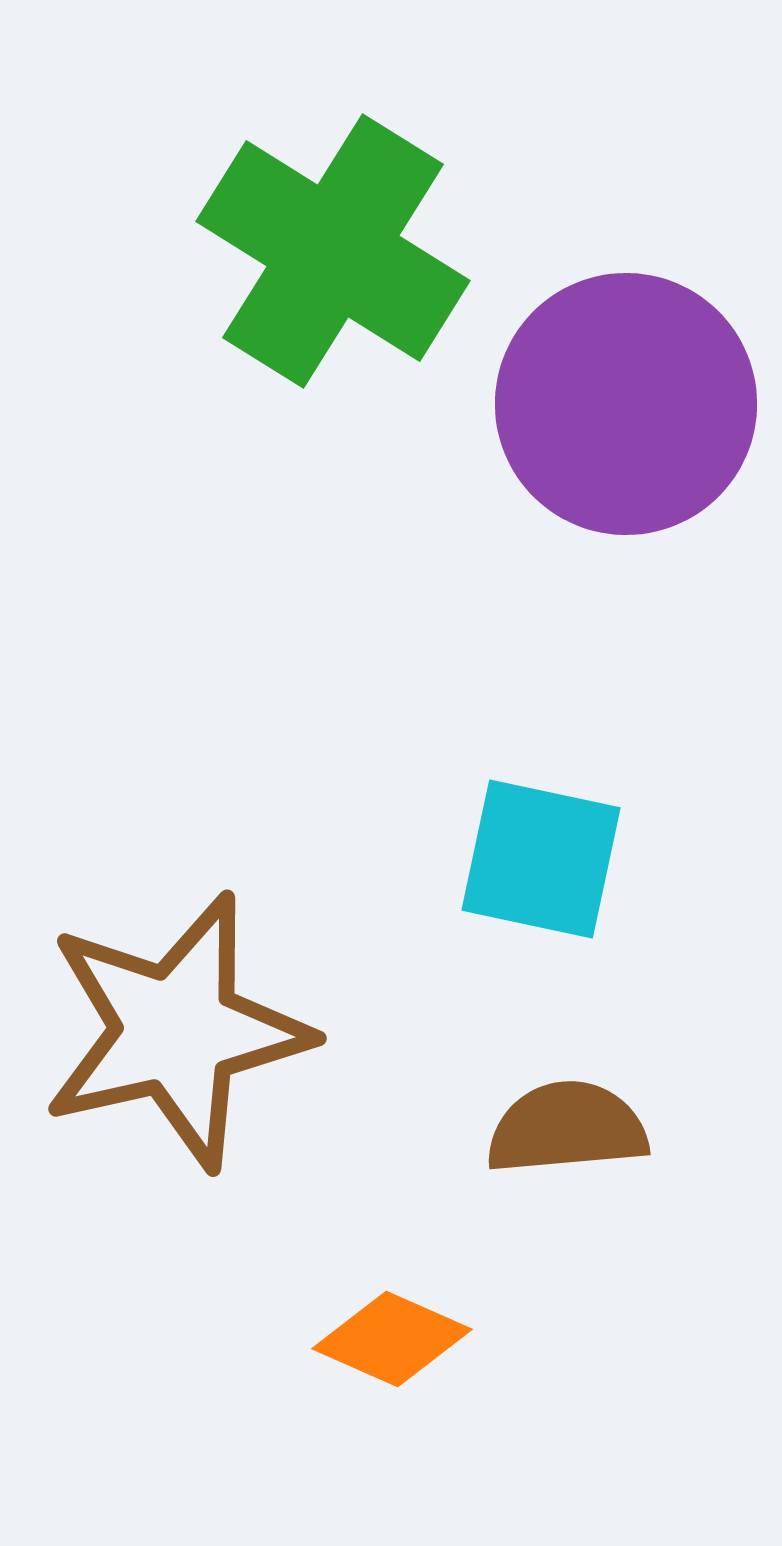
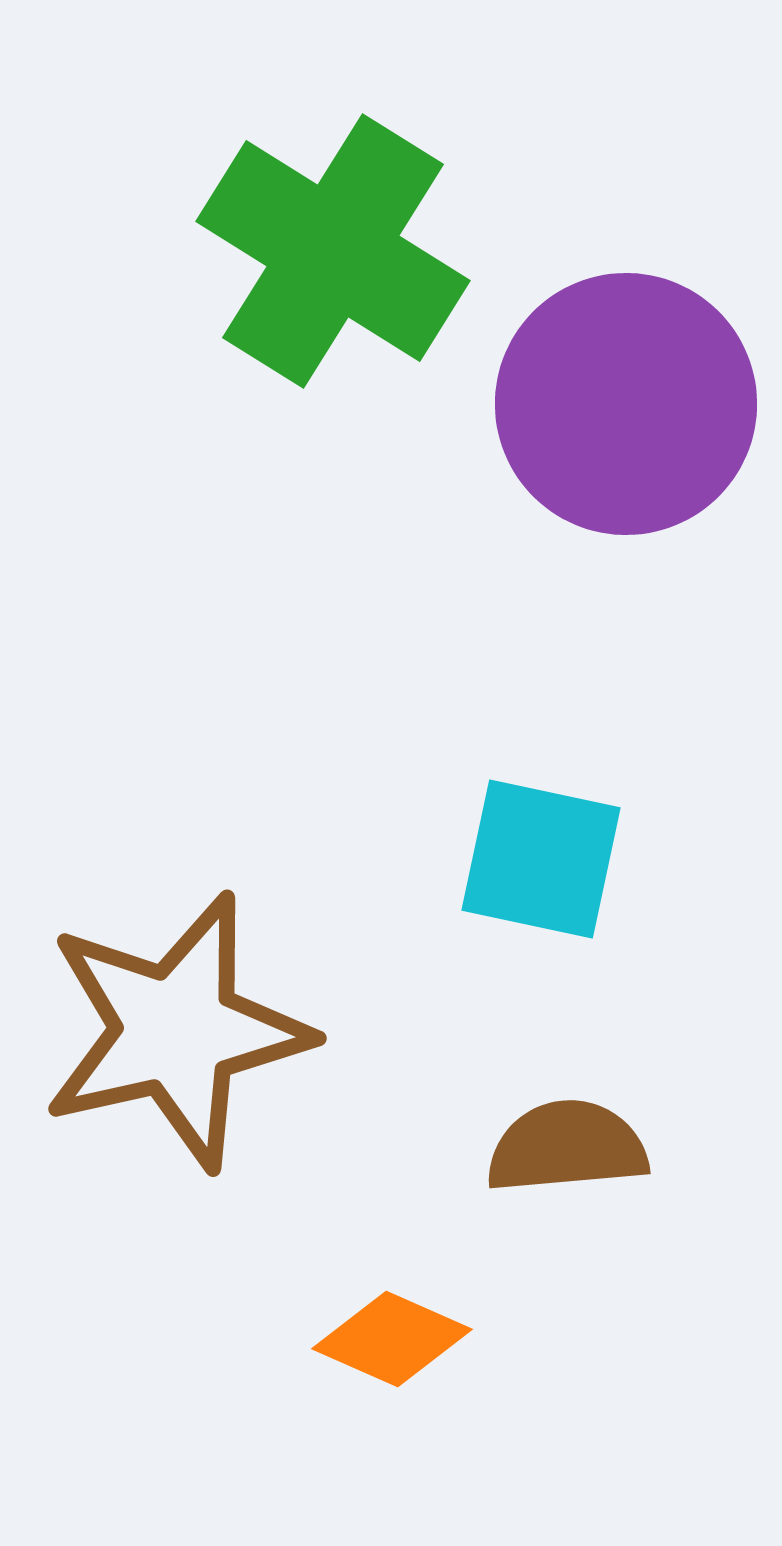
brown semicircle: moved 19 px down
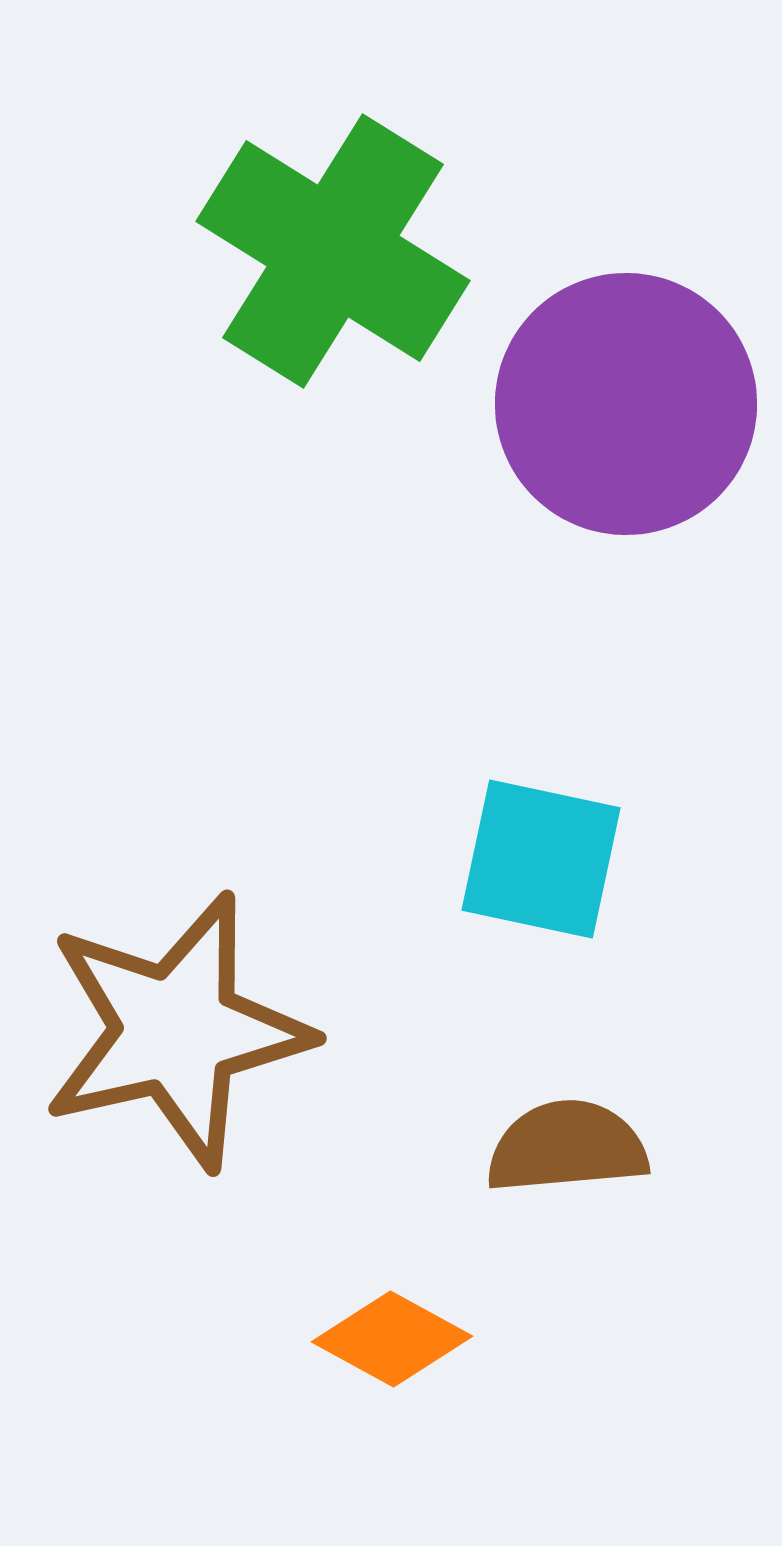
orange diamond: rotated 5 degrees clockwise
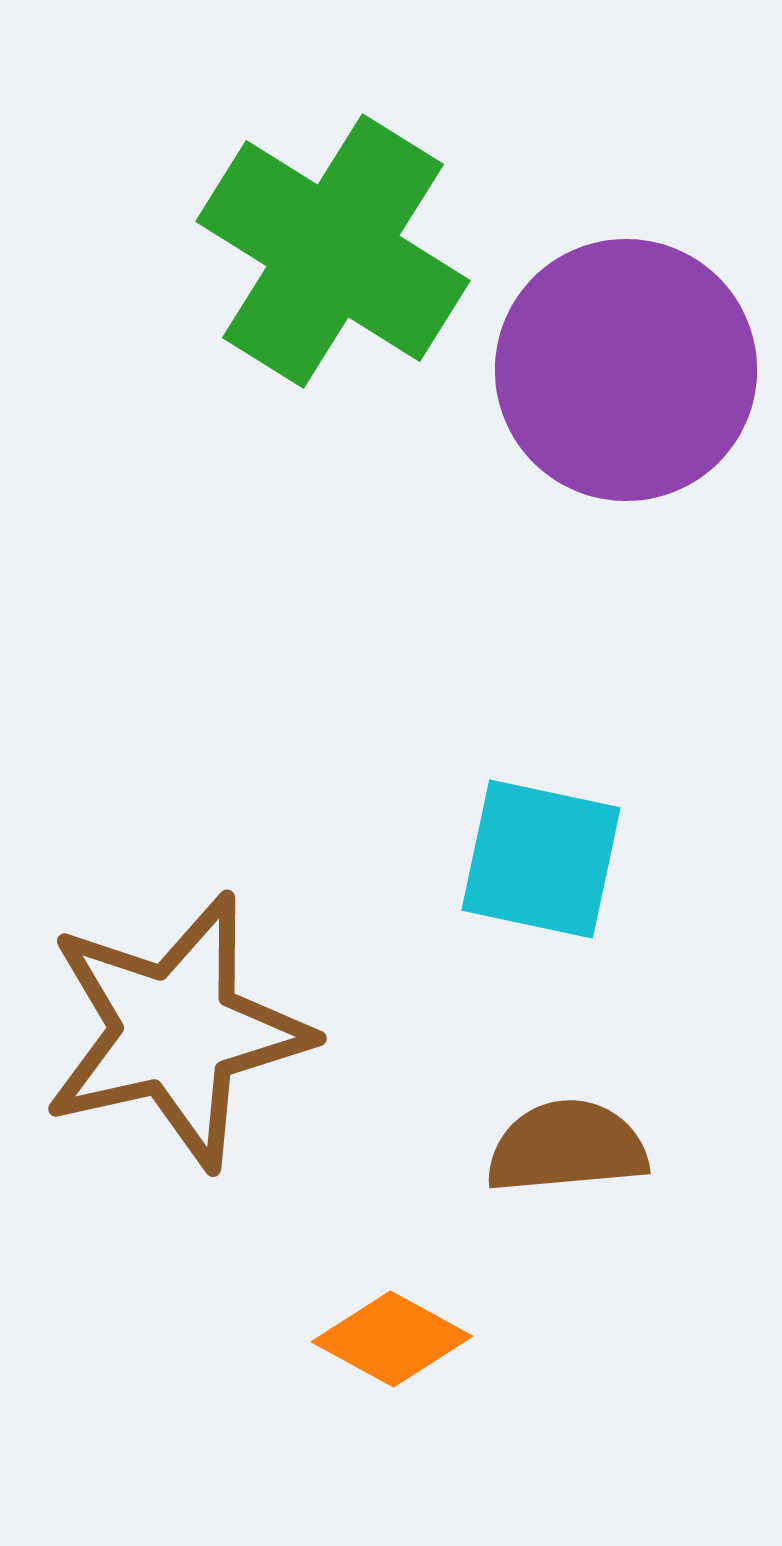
purple circle: moved 34 px up
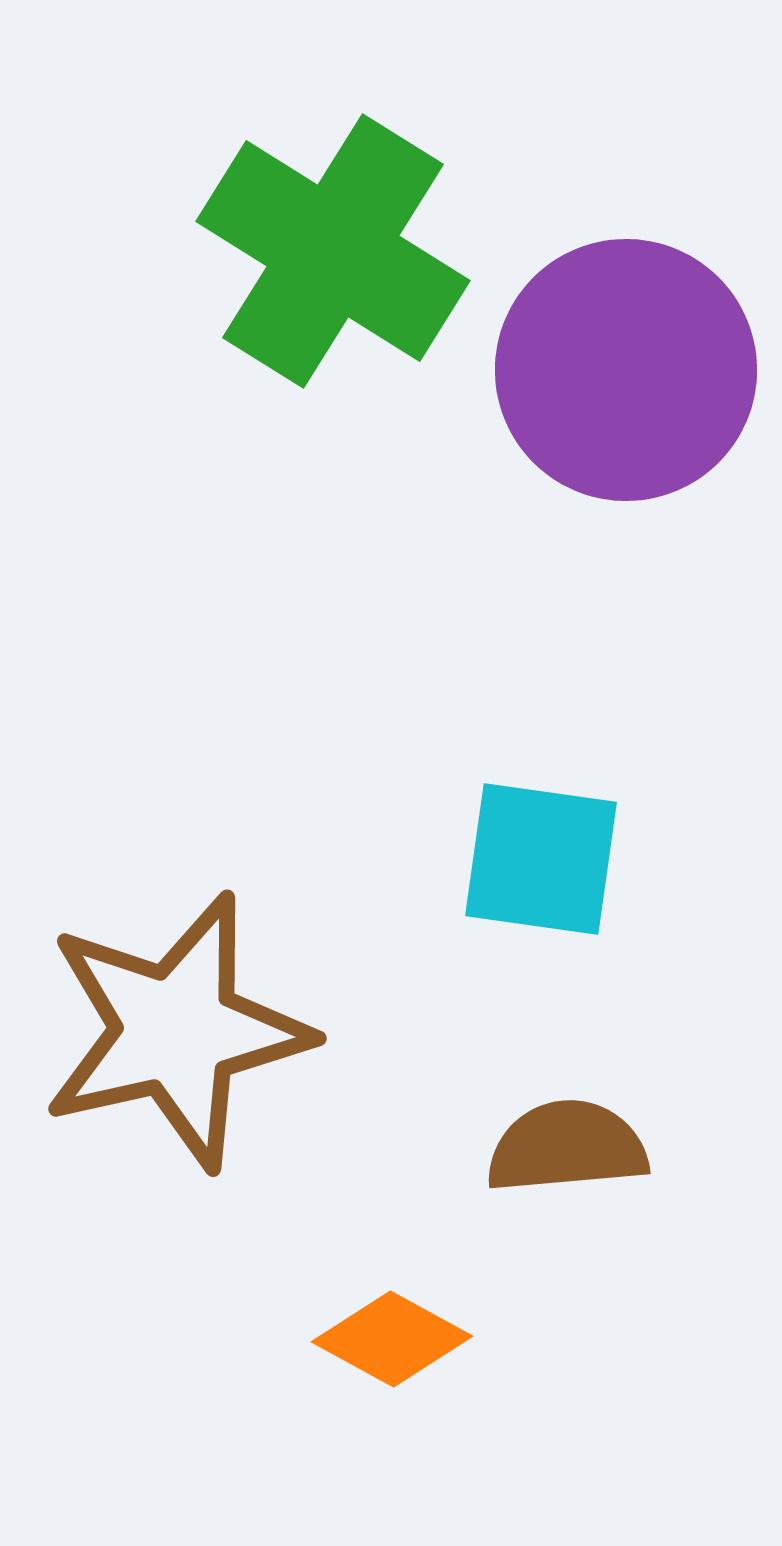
cyan square: rotated 4 degrees counterclockwise
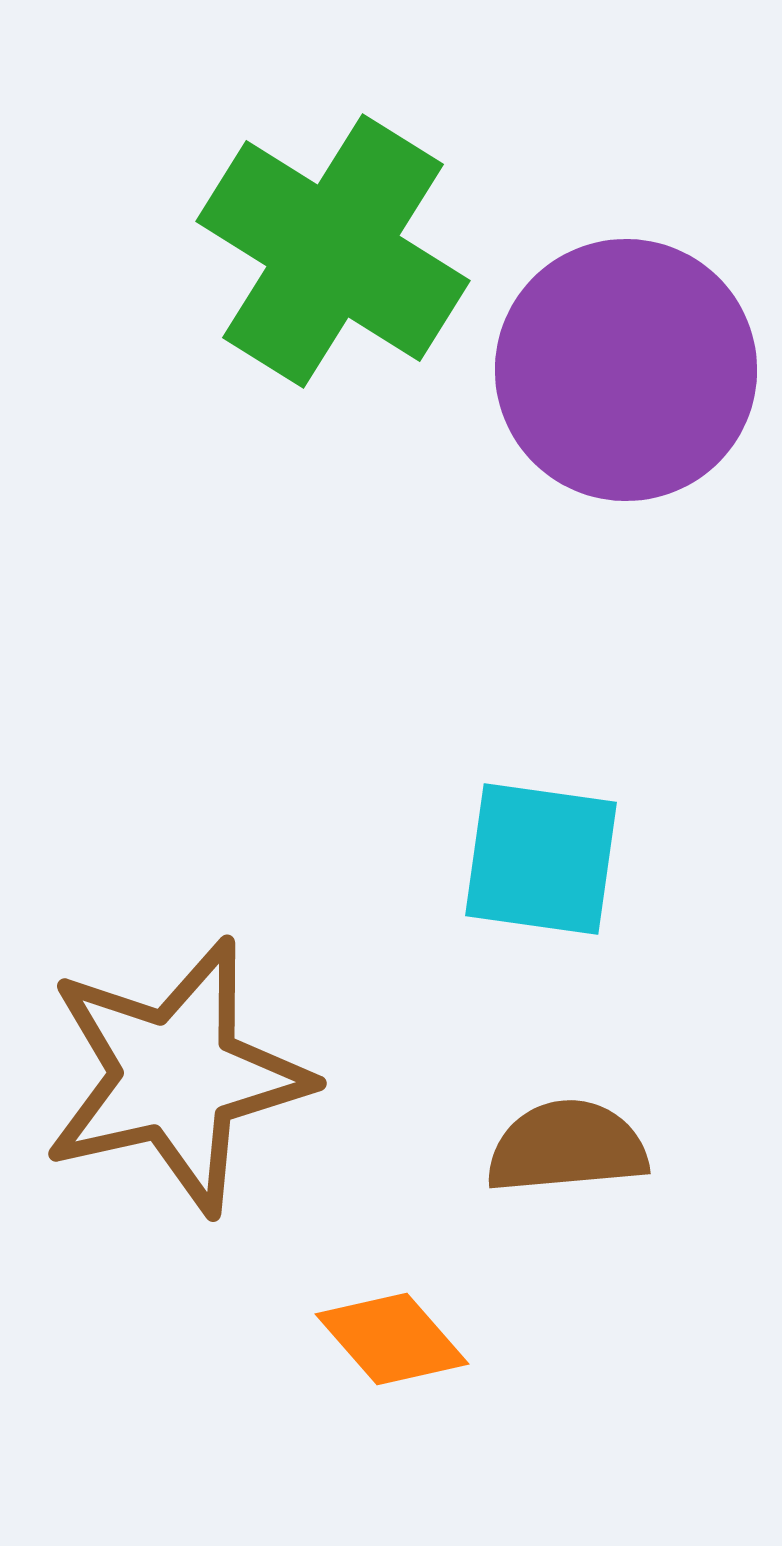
brown star: moved 45 px down
orange diamond: rotated 20 degrees clockwise
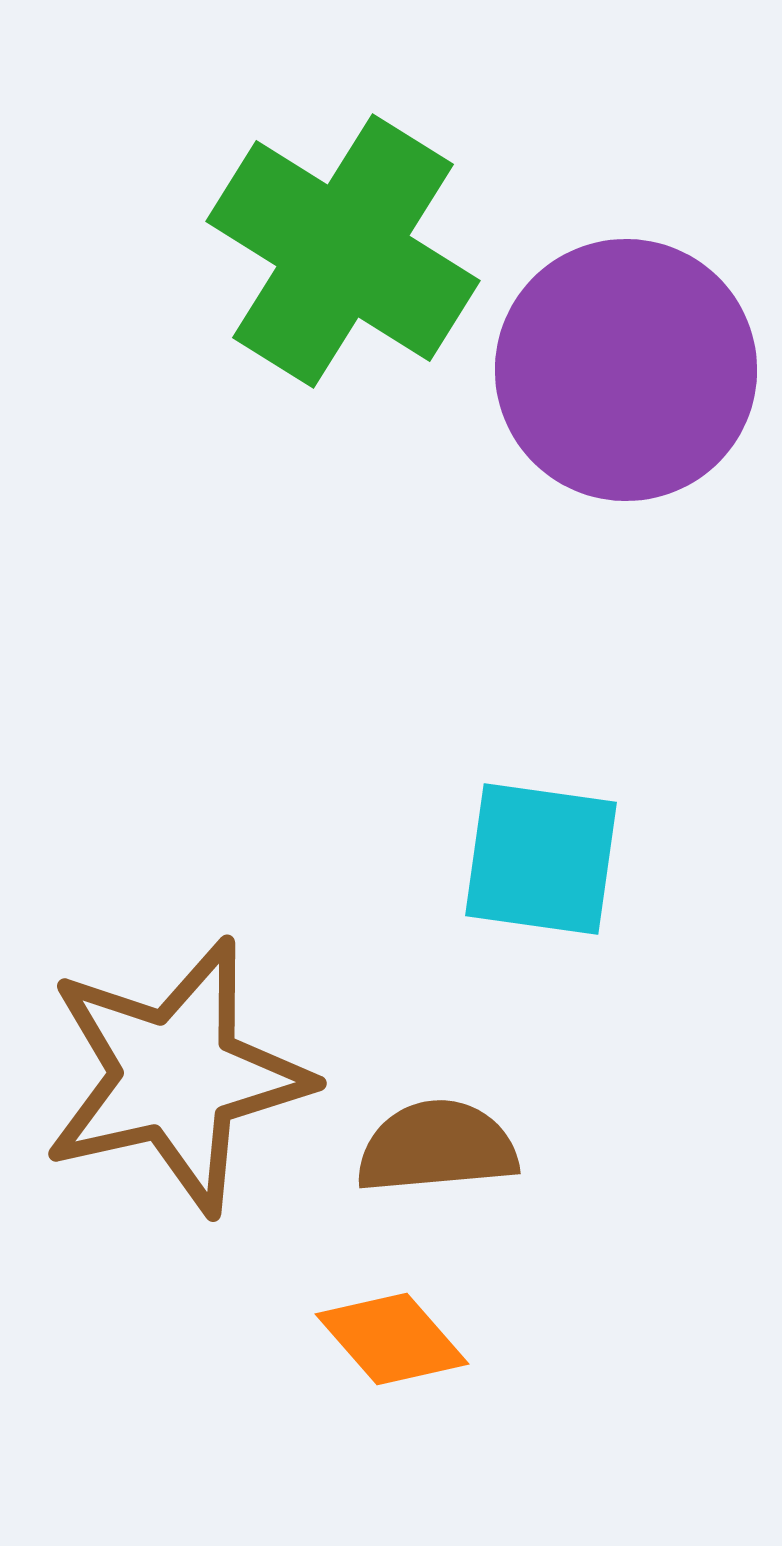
green cross: moved 10 px right
brown semicircle: moved 130 px left
